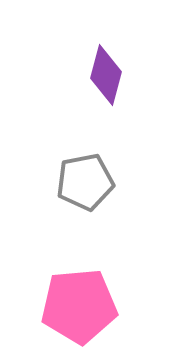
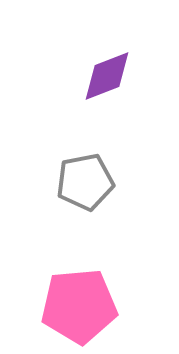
purple diamond: moved 1 px right, 1 px down; rotated 54 degrees clockwise
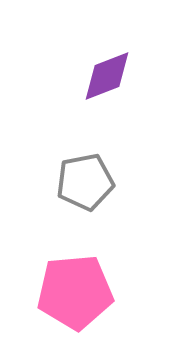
pink pentagon: moved 4 px left, 14 px up
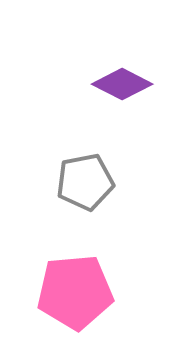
purple diamond: moved 15 px right, 8 px down; rotated 48 degrees clockwise
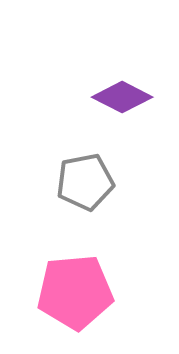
purple diamond: moved 13 px down
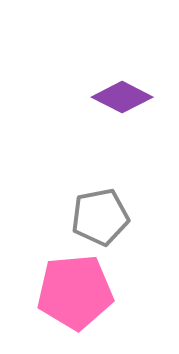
gray pentagon: moved 15 px right, 35 px down
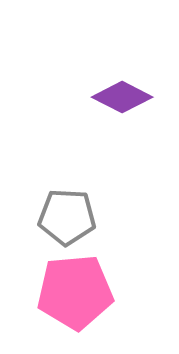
gray pentagon: moved 33 px left; rotated 14 degrees clockwise
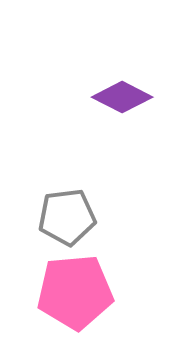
gray pentagon: rotated 10 degrees counterclockwise
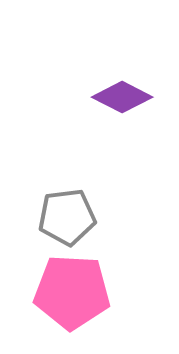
pink pentagon: moved 3 px left; rotated 8 degrees clockwise
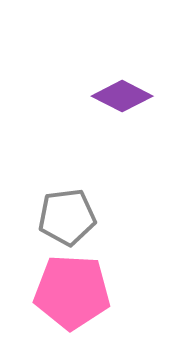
purple diamond: moved 1 px up
